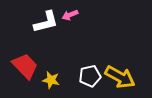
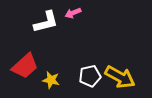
pink arrow: moved 3 px right, 2 px up
red trapezoid: rotated 92 degrees clockwise
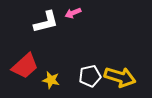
yellow arrow: rotated 12 degrees counterclockwise
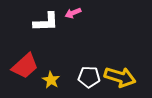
white L-shape: rotated 12 degrees clockwise
white pentagon: moved 1 px left, 1 px down; rotated 15 degrees clockwise
yellow star: rotated 18 degrees clockwise
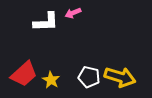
red trapezoid: moved 1 px left, 8 px down
white pentagon: rotated 10 degrees clockwise
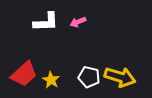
pink arrow: moved 5 px right, 9 px down
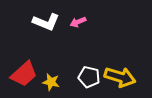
white L-shape: rotated 24 degrees clockwise
yellow star: moved 2 px down; rotated 18 degrees counterclockwise
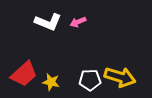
white L-shape: moved 2 px right
white pentagon: moved 1 px right, 3 px down; rotated 15 degrees counterclockwise
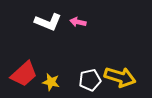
pink arrow: rotated 35 degrees clockwise
white pentagon: rotated 10 degrees counterclockwise
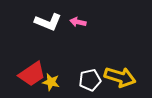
red trapezoid: moved 8 px right; rotated 8 degrees clockwise
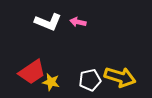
red trapezoid: moved 2 px up
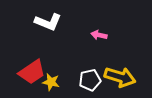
pink arrow: moved 21 px right, 13 px down
